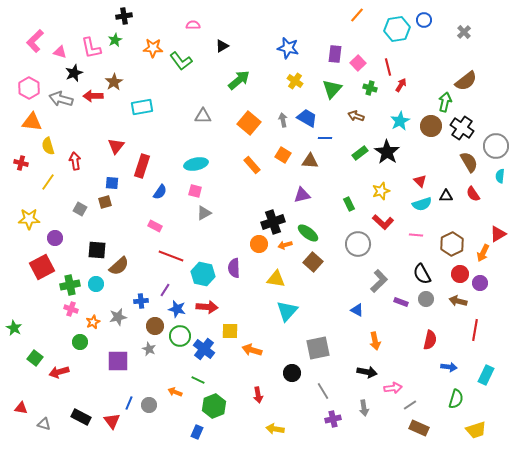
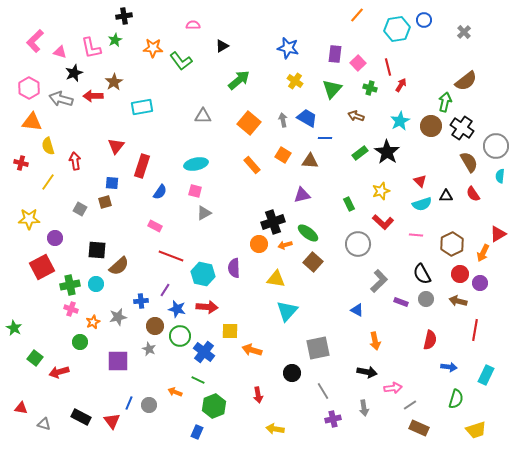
blue cross at (204, 349): moved 3 px down
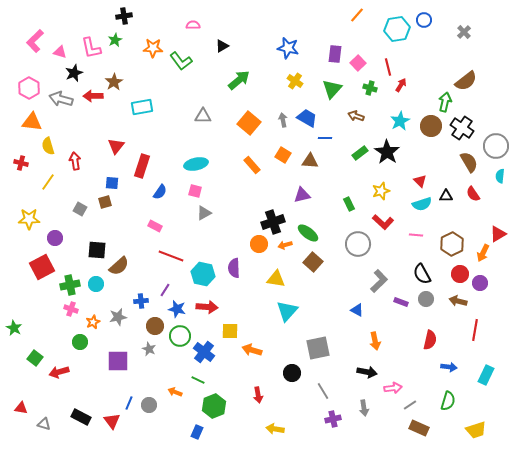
green semicircle at (456, 399): moved 8 px left, 2 px down
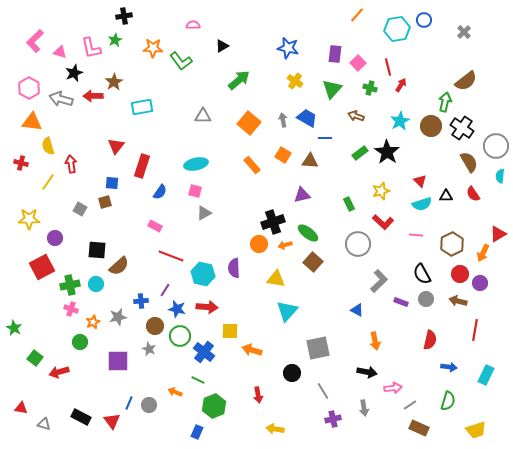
red arrow at (75, 161): moved 4 px left, 3 px down
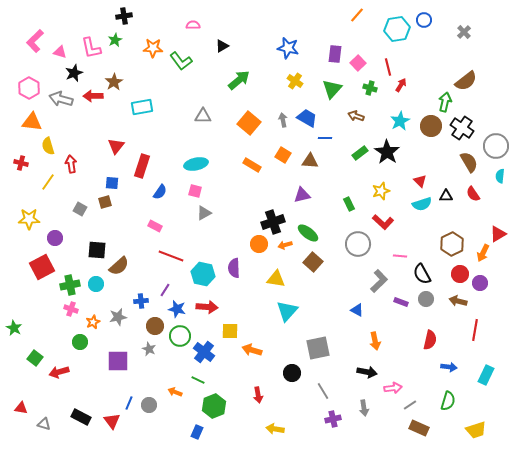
orange rectangle at (252, 165): rotated 18 degrees counterclockwise
pink line at (416, 235): moved 16 px left, 21 px down
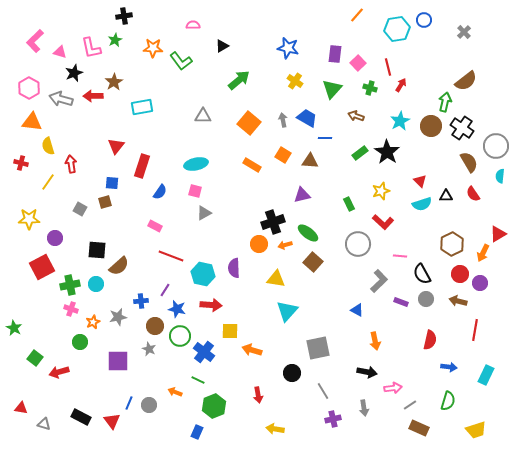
red arrow at (207, 307): moved 4 px right, 2 px up
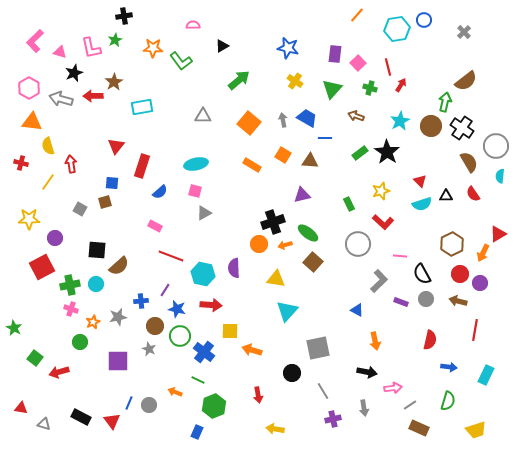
blue semicircle at (160, 192): rotated 14 degrees clockwise
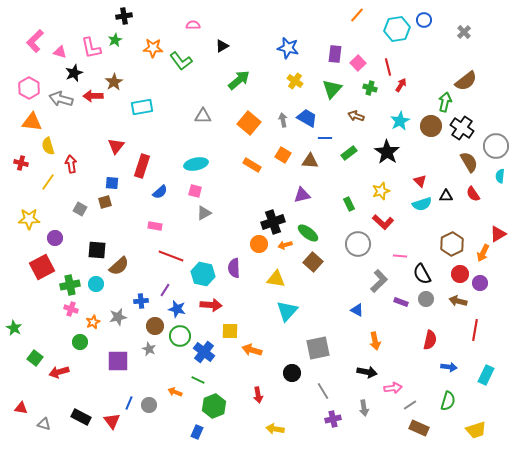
green rectangle at (360, 153): moved 11 px left
pink rectangle at (155, 226): rotated 16 degrees counterclockwise
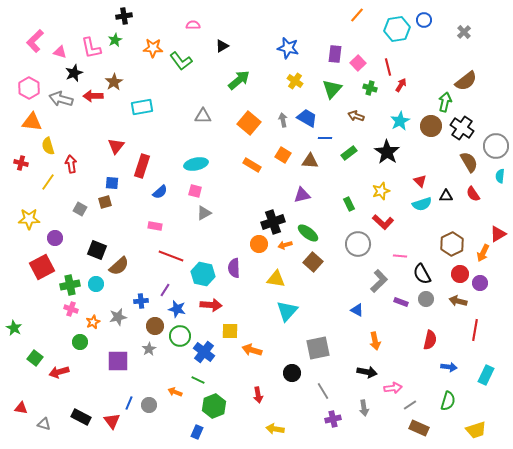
black square at (97, 250): rotated 18 degrees clockwise
gray star at (149, 349): rotated 16 degrees clockwise
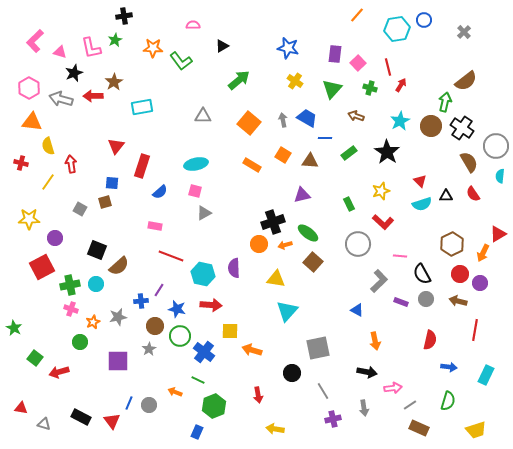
purple line at (165, 290): moved 6 px left
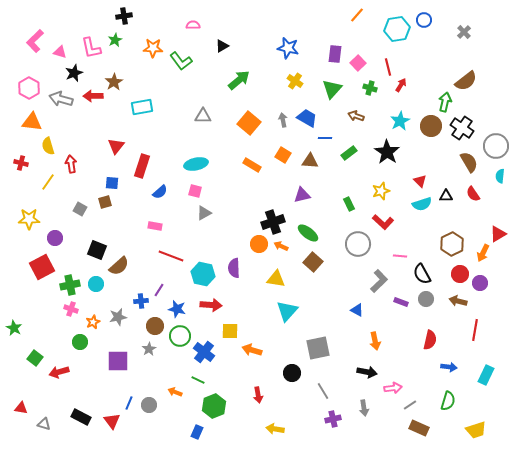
orange arrow at (285, 245): moved 4 px left, 1 px down; rotated 40 degrees clockwise
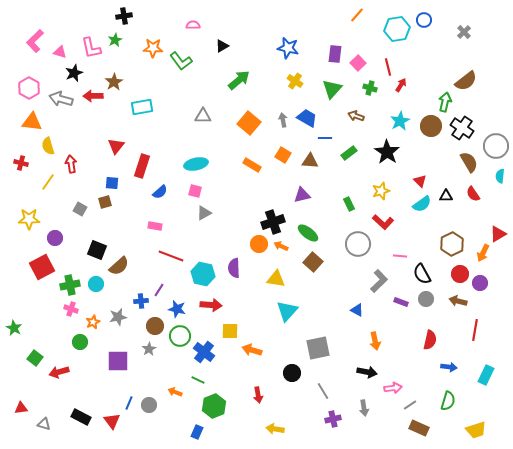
cyan semicircle at (422, 204): rotated 18 degrees counterclockwise
red triangle at (21, 408): rotated 16 degrees counterclockwise
